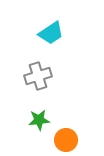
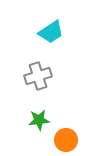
cyan trapezoid: moved 1 px up
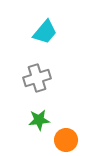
cyan trapezoid: moved 6 px left; rotated 16 degrees counterclockwise
gray cross: moved 1 px left, 2 px down
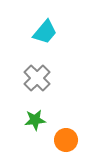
gray cross: rotated 28 degrees counterclockwise
green star: moved 4 px left
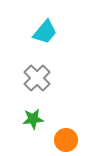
green star: moved 2 px left, 1 px up
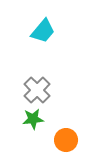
cyan trapezoid: moved 2 px left, 1 px up
gray cross: moved 12 px down
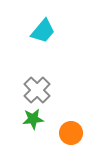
orange circle: moved 5 px right, 7 px up
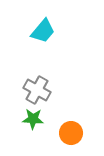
gray cross: rotated 16 degrees counterclockwise
green star: rotated 10 degrees clockwise
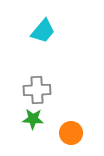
gray cross: rotated 32 degrees counterclockwise
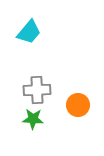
cyan trapezoid: moved 14 px left, 1 px down
orange circle: moved 7 px right, 28 px up
